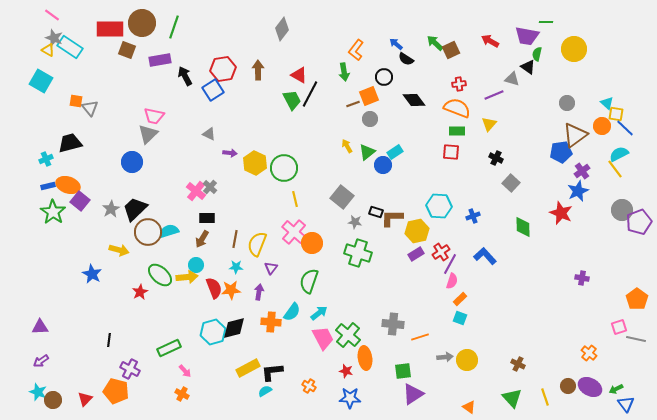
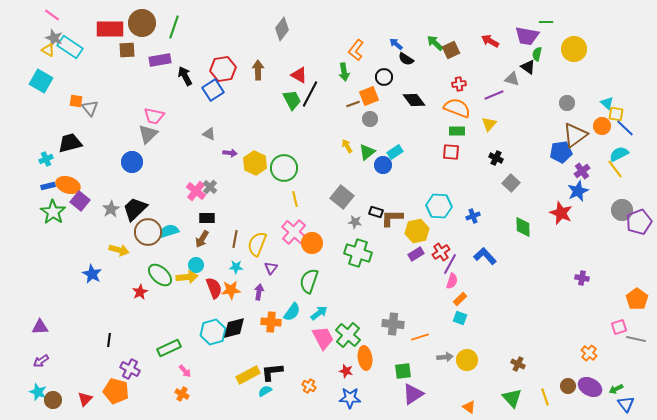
brown square at (127, 50): rotated 24 degrees counterclockwise
yellow rectangle at (248, 368): moved 7 px down
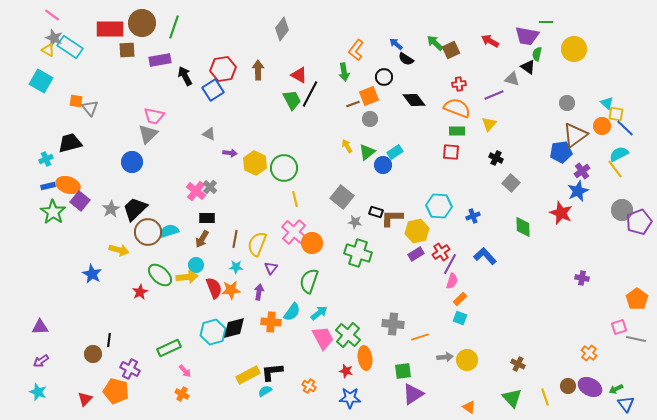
brown circle at (53, 400): moved 40 px right, 46 px up
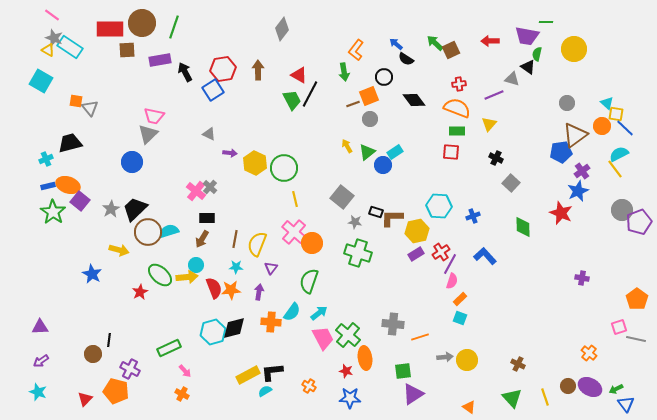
red arrow at (490, 41): rotated 30 degrees counterclockwise
black arrow at (185, 76): moved 4 px up
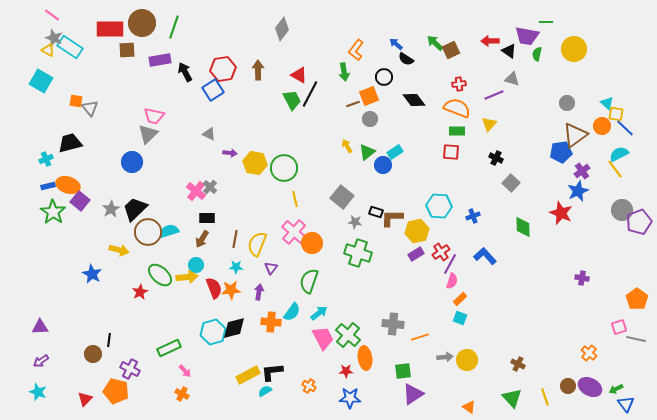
black triangle at (528, 67): moved 19 px left, 16 px up
yellow hexagon at (255, 163): rotated 15 degrees counterclockwise
red star at (346, 371): rotated 16 degrees counterclockwise
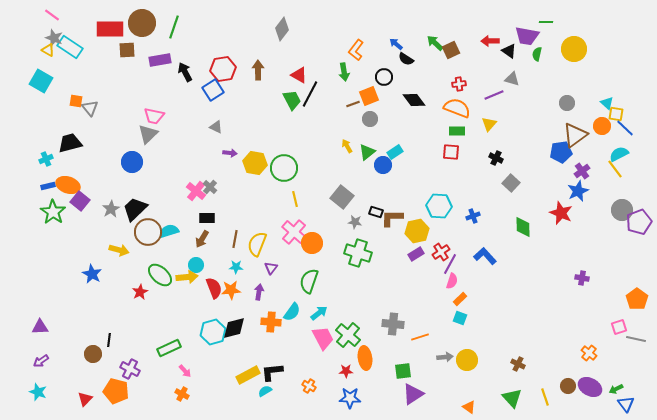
gray triangle at (209, 134): moved 7 px right, 7 px up
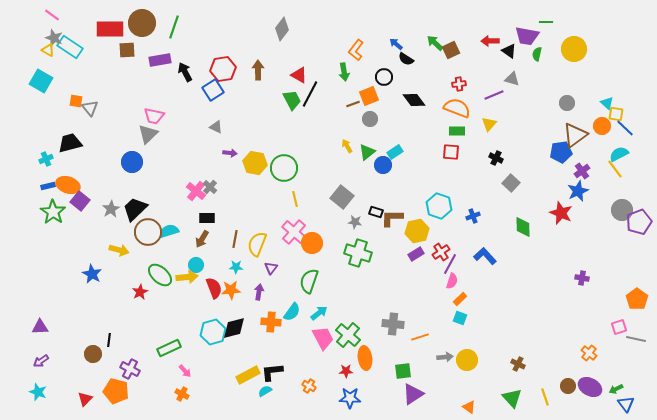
cyan hexagon at (439, 206): rotated 15 degrees clockwise
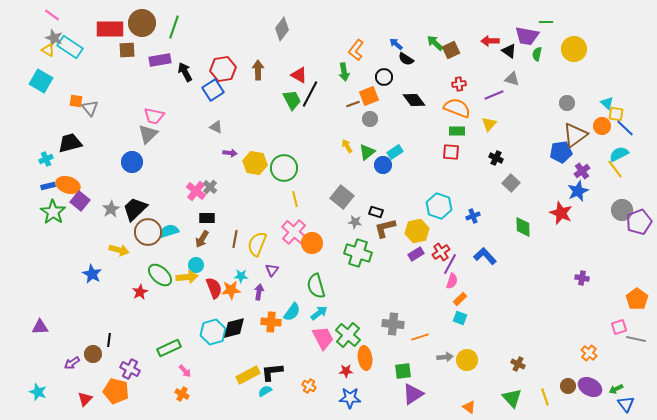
brown L-shape at (392, 218): moved 7 px left, 10 px down; rotated 15 degrees counterclockwise
cyan star at (236, 267): moved 5 px right, 9 px down
purple triangle at (271, 268): moved 1 px right, 2 px down
green semicircle at (309, 281): moved 7 px right, 5 px down; rotated 35 degrees counterclockwise
purple arrow at (41, 361): moved 31 px right, 2 px down
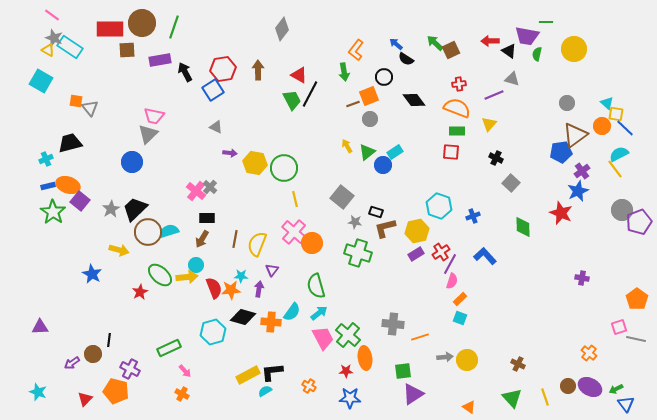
purple arrow at (259, 292): moved 3 px up
black diamond at (234, 328): moved 9 px right, 11 px up; rotated 30 degrees clockwise
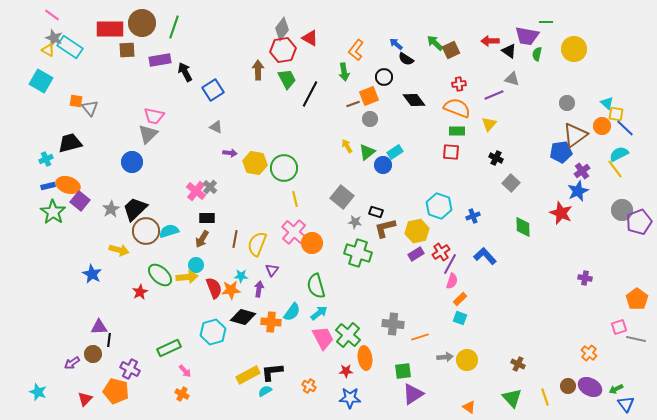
red hexagon at (223, 69): moved 60 px right, 19 px up
red triangle at (299, 75): moved 11 px right, 37 px up
green trapezoid at (292, 100): moved 5 px left, 21 px up
brown circle at (148, 232): moved 2 px left, 1 px up
purple cross at (582, 278): moved 3 px right
purple triangle at (40, 327): moved 59 px right
